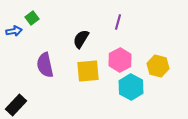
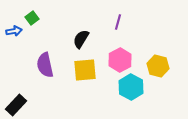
yellow square: moved 3 px left, 1 px up
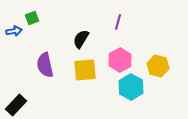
green square: rotated 16 degrees clockwise
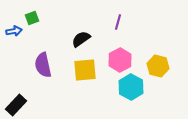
black semicircle: rotated 24 degrees clockwise
purple semicircle: moved 2 px left
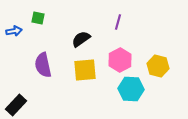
green square: moved 6 px right; rotated 32 degrees clockwise
cyan hexagon: moved 2 px down; rotated 25 degrees counterclockwise
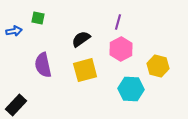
pink hexagon: moved 1 px right, 11 px up
yellow square: rotated 10 degrees counterclockwise
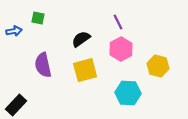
purple line: rotated 42 degrees counterclockwise
cyan hexagon: moved 3 px left, 4 px down
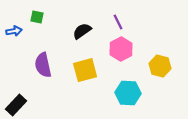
green square: moved 1 px left, 1 px up
black semicircle: moved 1 px right, 8 px up
yellow hexagon: moved 2 px right
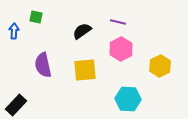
green square: moved 1 px left
purple line: rotated 49 degrees counterclockwise
blue arrow: rotated 77 degrees counterclockwise
yellow hexagon: rotated 20 degrees clockwise
yellow square: rotated 10 degrees clockwise
cyan hexagon: moved 6 px down
